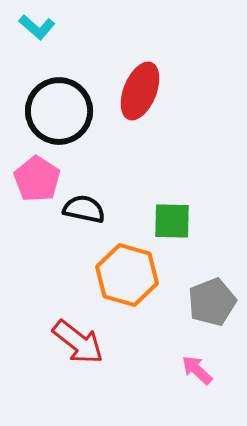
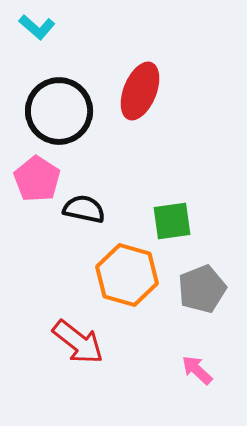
green square: rotated 9 degrees counterclockwise
gray pentagon: moved 10 px left, 13 px up
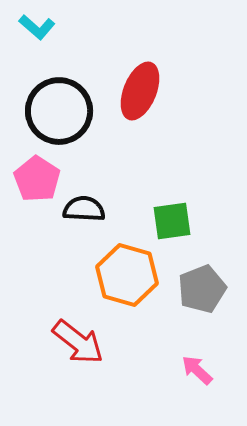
black semicircle: rotated 9 degrees counterclockwise
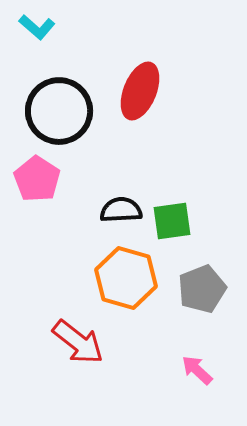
black semicircle: moved 37 px right, 1 px down; rotated 6 degrees counterclockwise
orange hexagon: moved 1 px left, 3 px down
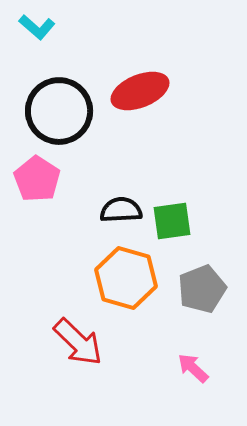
red ellipse: rotated 46 degrees clockwise
red arrow: rotated 6 degrees clockwise
pink arrow: moved 4 px left, 2 px up
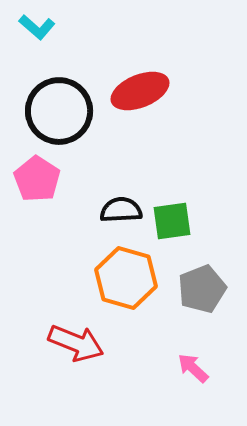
red arrow: moved 2 px left, 1 px down; rotated 22 degrees counterclockwise
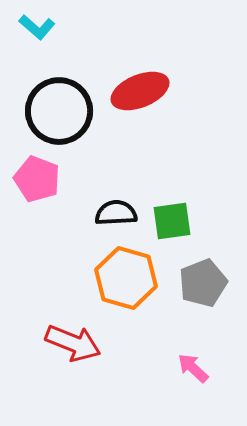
pink pentagon: rotated 12 degrees counterclockwise
black semicircle: moved 5 px left, 3 px down
gray pentagon: moved 1 px right, 6 px up
red arrow: moved 3 px left
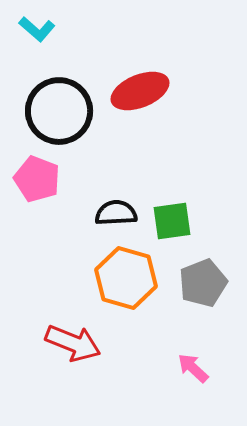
cyan L-shape: moved 2 px down
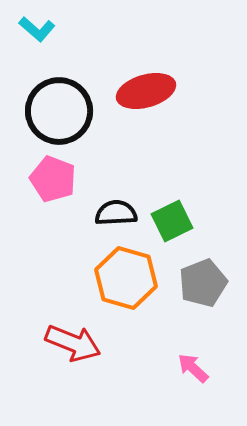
red ellipse: moved 6 px right; rotated 6 degrees clockwise
pink pentagon: moved 16 px right
green square: rotated 18 degrees counterclockwise
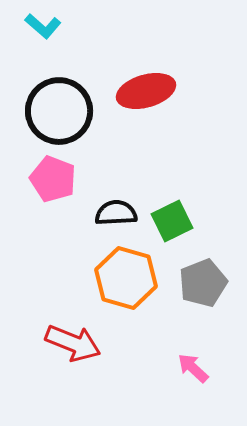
cyan L-shape: moved 6 px right, 3 px up
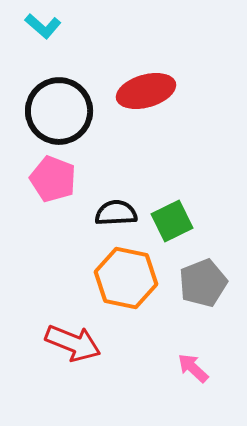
orange hexagon: rotated 4 degrees counterclockwise
